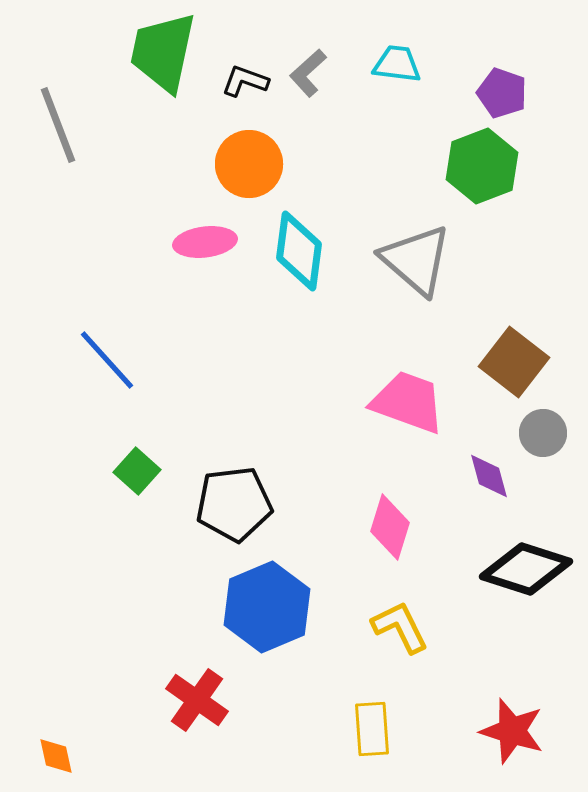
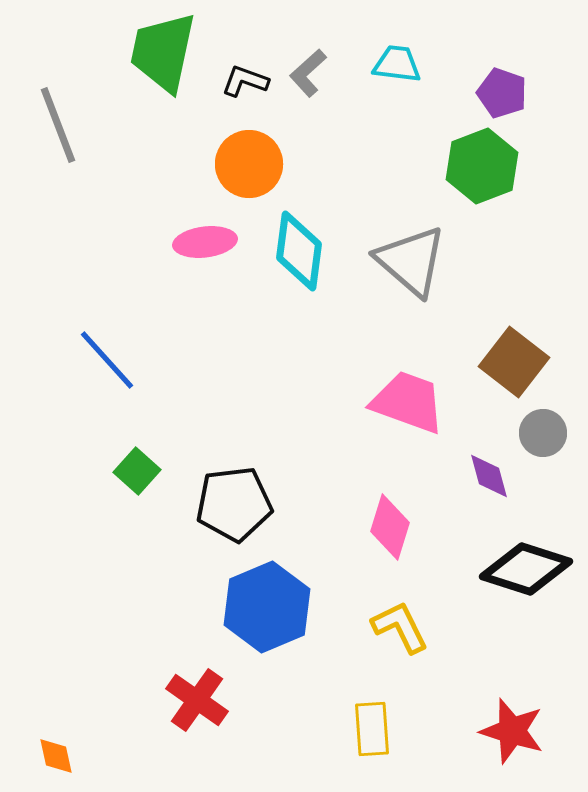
gray triangle: moved 5 px left, 1 px down
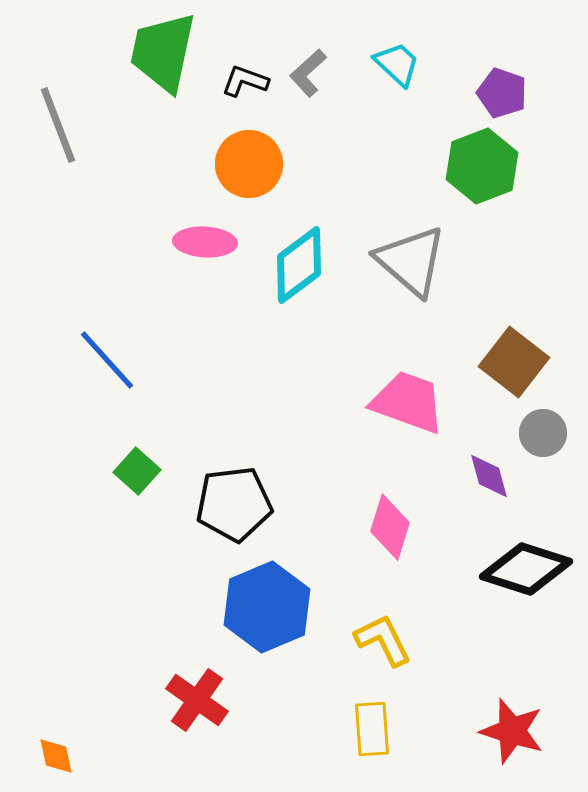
cyan trapezoid: rotated 36 degrees clockwise
pink ellipse: rotated 10 degrees clockwise
cyan diamond: moved 14 px down; rotated 46 degrees clockwise
yellow L-shape: moved 17 px left, 13 px down
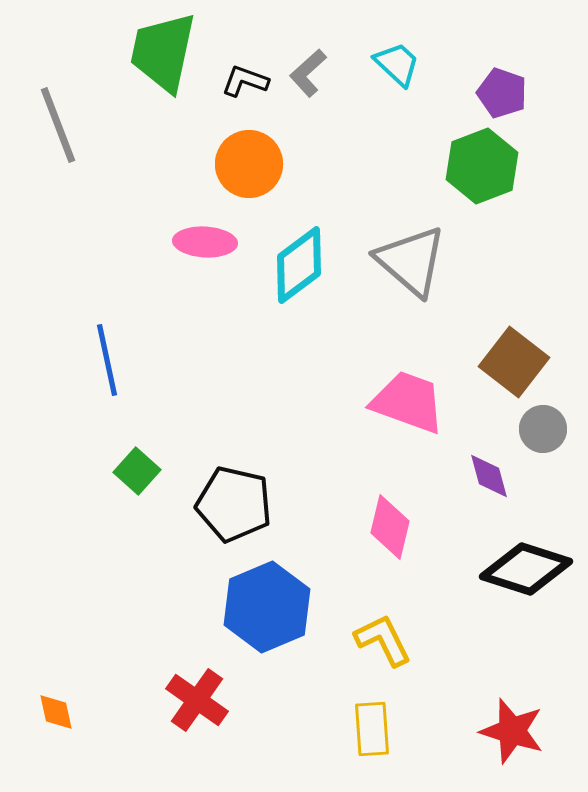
blue line: rotated 30 degrees clockwise
gray circle: moved 4 px up
black pentagon: rotated 20 degrees clockwise
pink diamond: rotated 4 degrees counterclockwise
orange diamond: moved 44 px up
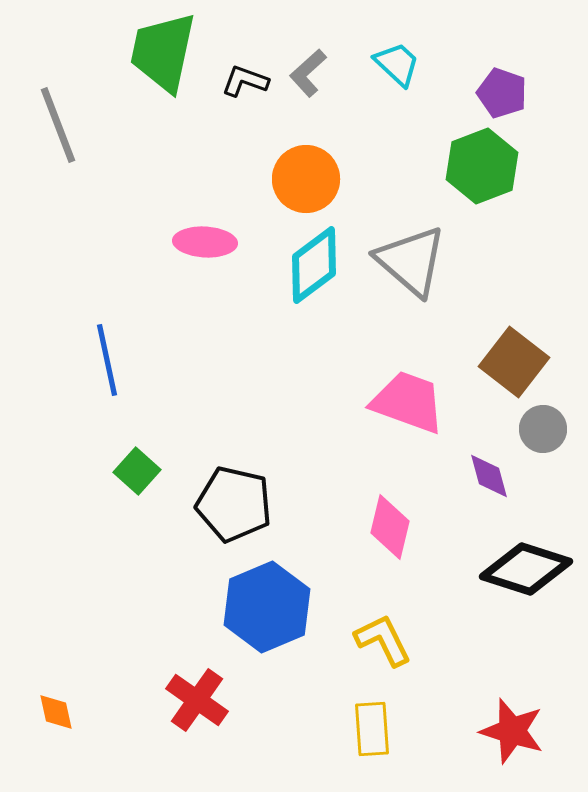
orange circle: moved 57 px right, 15 px down
cyan diamond: moved 15 px right
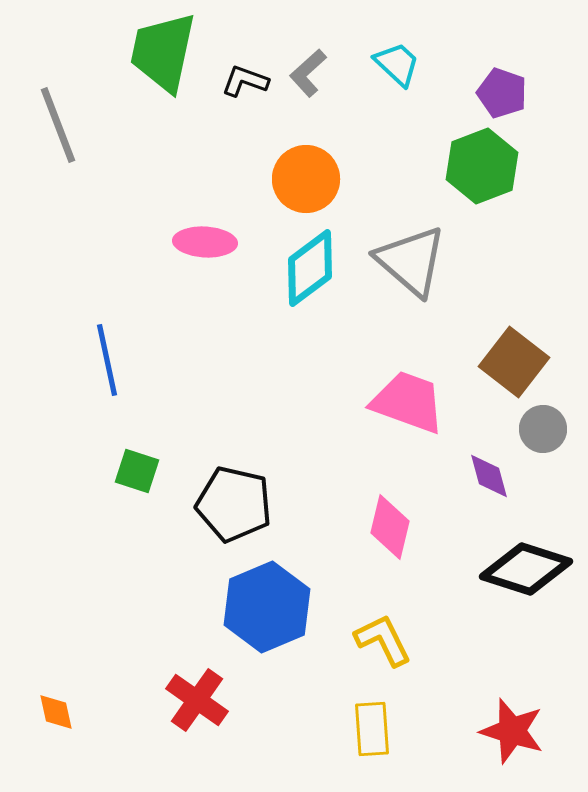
cyan diamond: moved 4 px left, 3 px down
green square: rotated 24 degrees counterclockwise
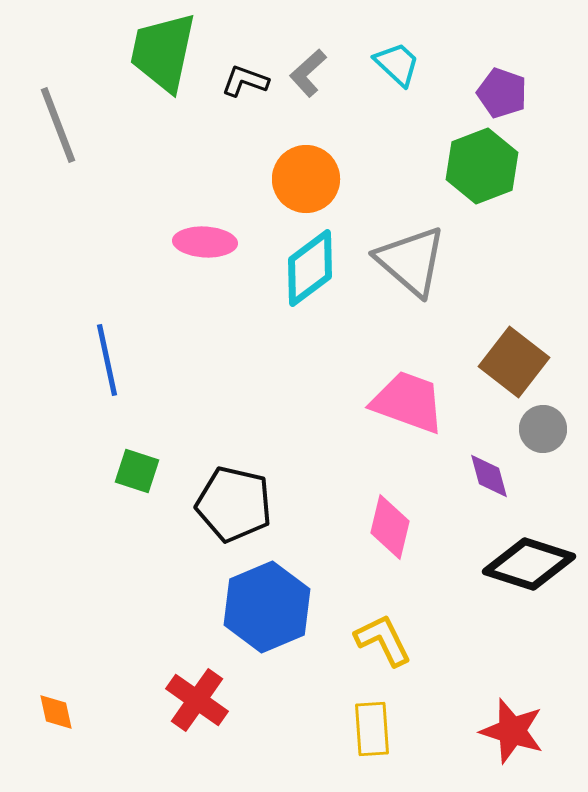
black diamond: moved 3 px right, 5 px up
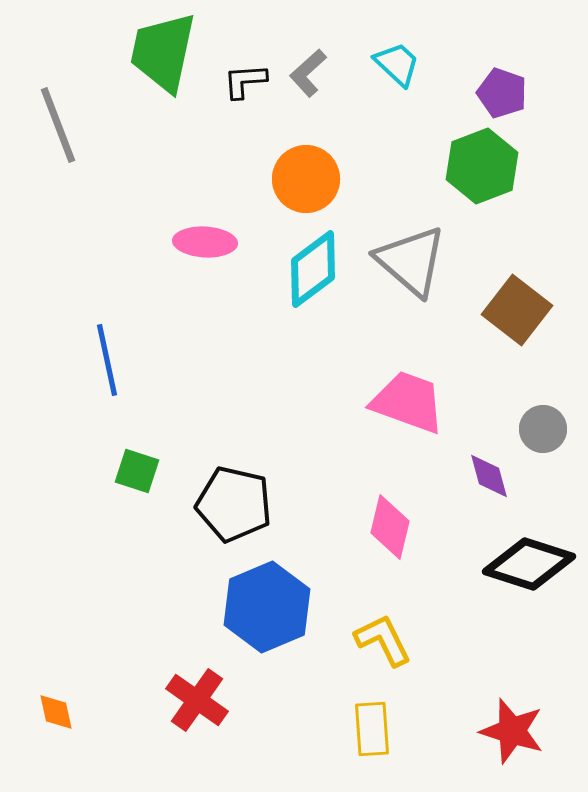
black L-shape: rotated 24 degrees counterclockwise
cyan diamond: moved 3 px right, 1 px down
brown square: moved 3 px right, 52 px up
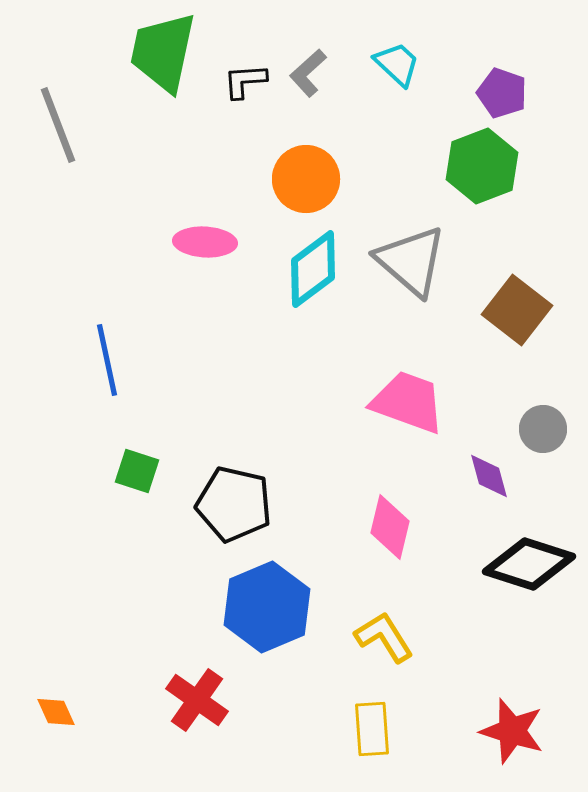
yellow L-shape: moved 1 px right, 3 px up; rotated 6 degrees counterclockwise
orange diamond: rotated 12 degrees counterclockwise
